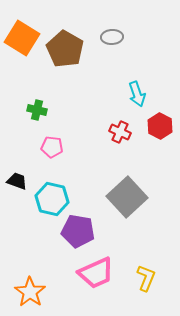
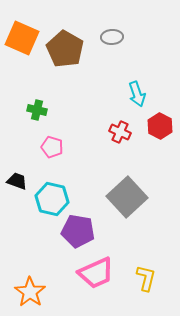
orange square: rotated 8 degrees counterclockwise
pink pentagon: rotated 10 degrees clockwise
yellow L-shape: rotated 8 degrees counterclockwise
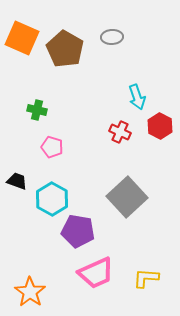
cyan arrow: moved 3 px down
cyan hexagon: rotated 16 degrees clockwise
yellow L-shape: rotated 100 degrees counterclockwise
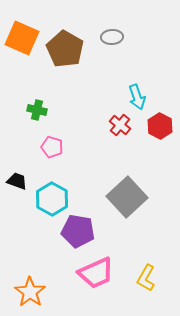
red cross: moved 7 px up; rotated 15 degrees clockwise
yellow L-shape: rotated 64 degrees counterclockwise
